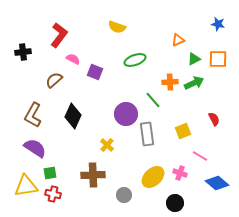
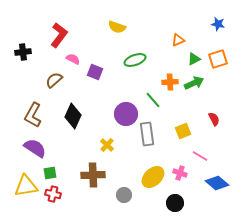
orange square: rotated 18 degrees counterclockwise
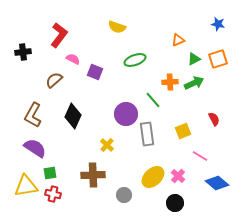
pink cross: moved 2 px left, 3 px down; rotated 24 degrees clockwise
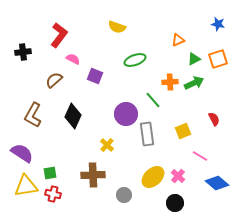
purple square: moved 4 px down
purple semicircle: moved 13 px left, 5 px down
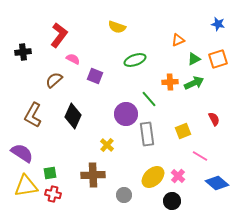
green line: moved 4 px left, 1 px up
black circle: moved 3 px left, 2 px up
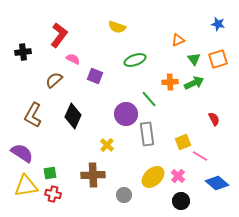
green triangle: rotated 40 degrees counterclockwise
yellow square: moved 11 px down
black circle: moved 9 px right
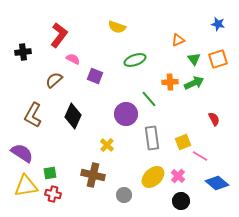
gray rectangle: moved 5 px right, 4 px down
brown cross: rotated 15 degrees clockwise
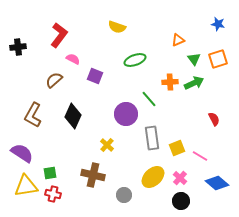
black cross: moved 5 px left, 5 px up
yellow square: moved 6 px left, 6 px down
pink cross: moved 2 px right, 2 px down
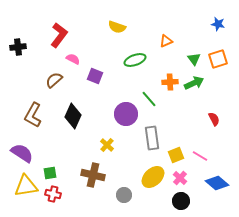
orange triangle: moved 12 px left, 1 px down
yellow square: moved 1 px left, 7 px down
